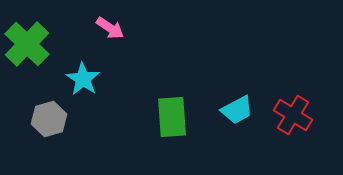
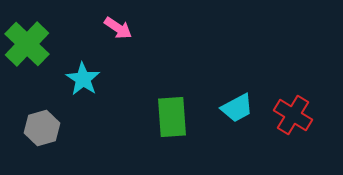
pink arrow: moved 8 px right
cyan trapezoid: moved 2 px up
gray hexagon: moved 7 px left, 9 px down
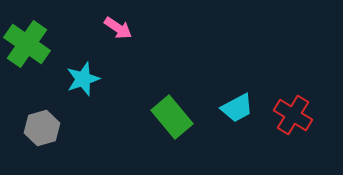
green cross: rotated 9 degrees counterclockwise
cyan star: rotated 20 degrees clockwise
green rectangle: rotated 36 degrees counterclockwise
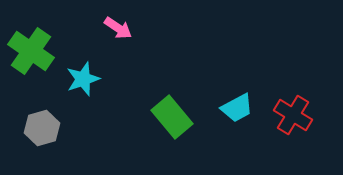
green cross: moved 4 px right, 7 px down
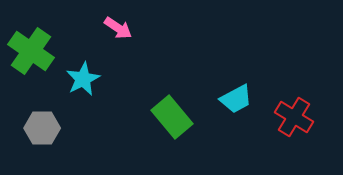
cyan star: rotated 8 degrees counterclockwise
cyan trapezoid: moved 1 px left, 9 px up
red cross: moved 1 px right, 2 px down
gray hexagon: rotated 16 degrees clockwise
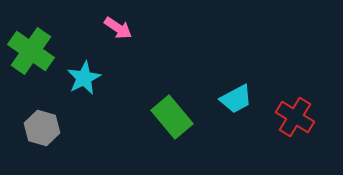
cyan star: moved 1 px right, 1 px up
red cross: moved 1 px right
gray hexagon: rotated 16 degrees clockwise
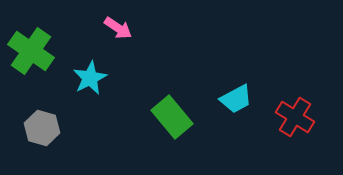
cyan star: moved 6 px right
